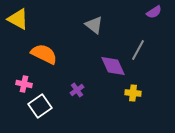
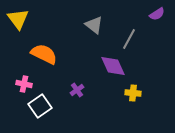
purple semicircle: moved 3 px right, 2 px down
yellow triangle: rotated 25 degrees clockwise
gray line: moved 9 px left, 11 px up
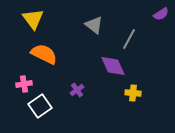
purple semicircle: moved 4 px right
yellow triangle: moved 15 px right
pink cross: rotated 21 degrees counterclockwise
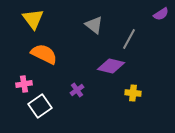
purple diamond: moved 2 px left; rotated 52 degrees counterclockwise
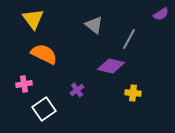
white square: moved 4 px right, 3 px down
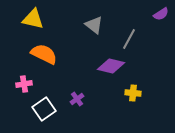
yellow triangle: rotated 40 degrees counterclockwise
purple cross: moved 9 px down
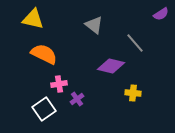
gray line: moved 6 px right, 4 px down; rotated 70 degrees counterclockwise
pink cross: moved 35 px right
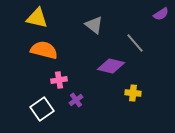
yellow triangle: moved 4 px right, 1 px up
orange semicircle: moved 4 px up; rotated 12 degrees counterclockwise
pink cross: moved 4 px up
purple cross: moved 1 px left, 1 px down
white square: moved 2 px left
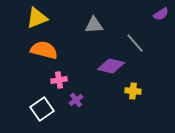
yellow triangle: rotated 35 degrees counterclockwise
gray triangle: rotated 42 degrees counterclockwise
yellow cross: moved 2 px up
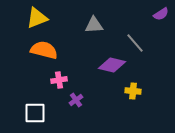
purple diamond: moved 1 px right, 1 px up
white square: moved 7 px left, 4 px down; rotated 35 degrees clockwise
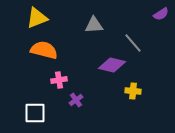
gray line: moved 2 px left
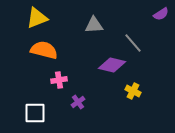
yellow cross: rotated 21 degrees clockwise
purple cross: moved 2 px right, 2 px down
